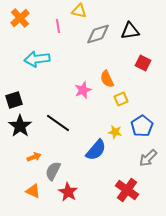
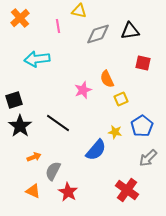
red square: rotated 14 degrees counterclockwise
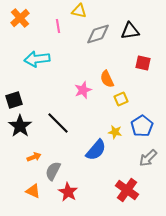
black line: rotated 10 degrees clockwise
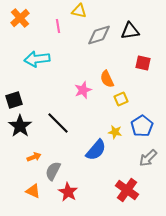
gray diamond: moved 1 px right, 1 px down
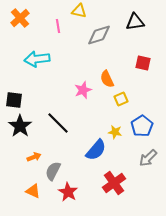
black triangle: moved 5 px right, 9 px up
black square: rotated 24 degrees clockwise
red cross: moved 13 px left, 7 px up; rotated 20 degrees clockwise
